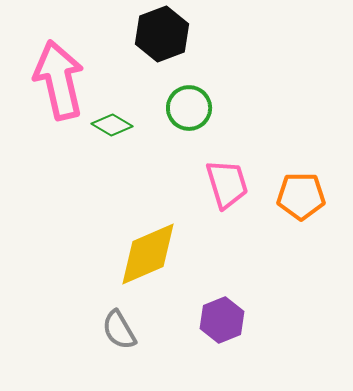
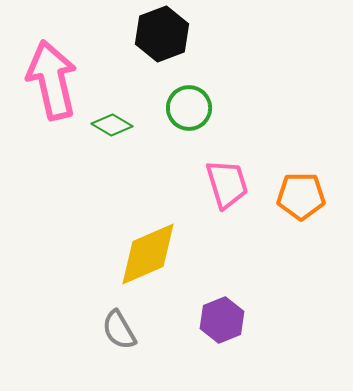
pink arrow: moved 7 px left
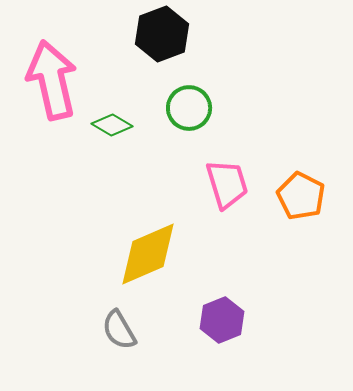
orange pentagon: rotated 27 degrees clockwise
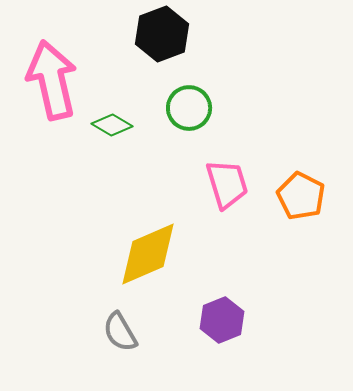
gray semicircle: moved 1 px right, 2 px down
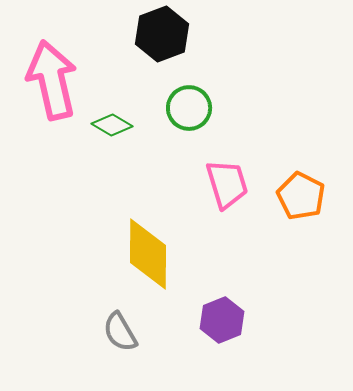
yellow diamond: rotated 66 degrees counterclockwise
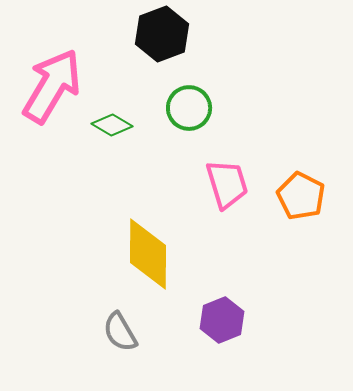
pink arrow: moved 6 px down; rotated 44 degrees clockwise
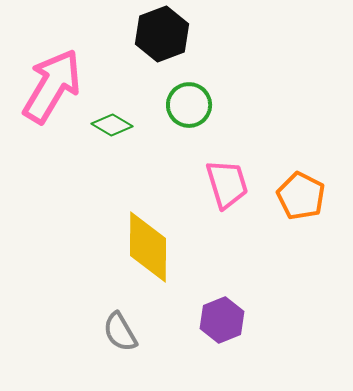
green circle: moved 3 px up
yellow diamond: moved 7 px up
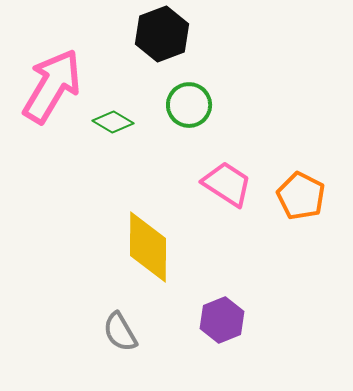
green diamond: moved 1 px right, 3 px up
pink trapezoid: rotated 40 degrees counterclockwise
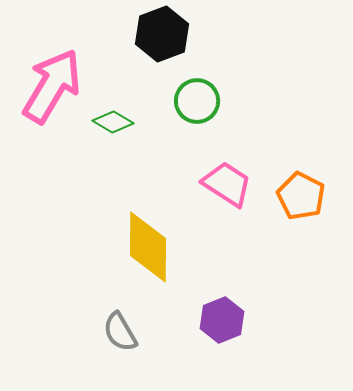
green circle: moved 8 px right, 4 px up
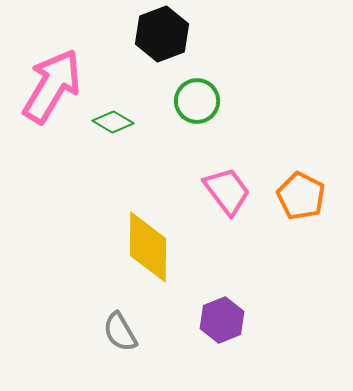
pink trapezoid: moved 7 px down; rotated 20 degrees clockwise
